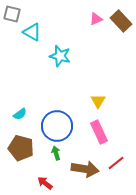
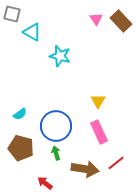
pink triangle: rotated 40 degrees counterclockwise
blue circle: moved 1 px left
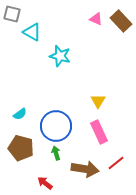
pink triangle: rotated 32 degrees counterclockwise
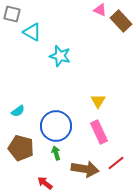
pink triangle: moved 4 px right, 9 px up
cyan semicircle: moved 2 px left, 3 px up
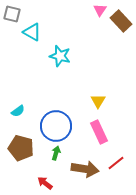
pink triangle: rotated 40 degrees clockwise
green arrow: rotated 32 degrees clockwise
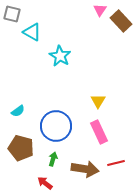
cyan star: rotated 15 degrees clockwise
green arrow: moved 3 px left, 6 px down
red line: rotated 24 degrees clockwise
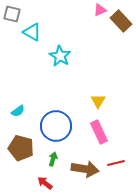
pink triangle: rotated 32 degrees clockwise
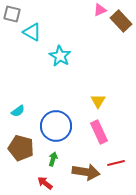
brown arrow: moved 1 px right, 3 px down
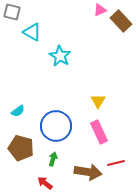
gray square: moved 2 px up
brown arrow: moved 2 px right
